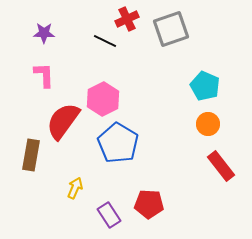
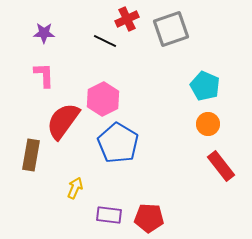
red pentagon: moved 14 px down
purple rectangle: rotated 50 degrees counterclockwise
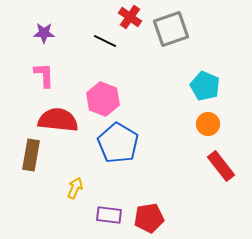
red cross: moved 3 px right, 2 px up; rotated 30 degrees counterclockwise
pink hexagon: rotated 12 degrees counterclockwise
red semicircle: moved 5 px left, 1 px up; rotated 60 degrees clockwise
red pentagon: rotated 12 degrees counterclockwise
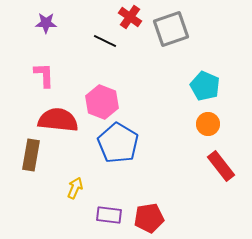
purple star: moved 2 px right, 10 px up
pink hexagon: moved 1 px left, 3 px down
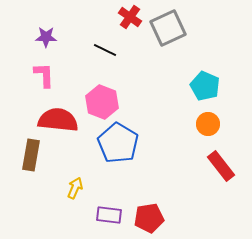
purple star: moved 14 px down
gray square: moved 3 px left, 1 px up; rotated 6 degrees counterclockwise
black line: moved 9 px down
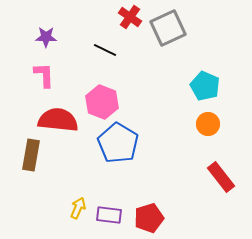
red rectangle: moved 11 px down
yellow arrow: moved 3 px right, 20 px down
red pentagon: rotated 8 degrees counterclockwise
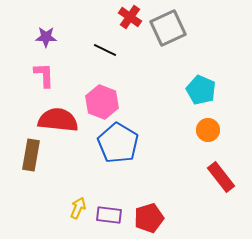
cyan pentagon: moved 4 px left, 4 px down
orange circle: moved 6 px down
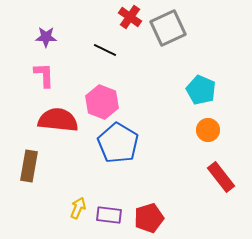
brown rectangle: moved 2 px left, 11 px down
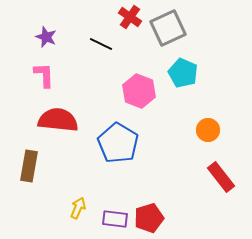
purple star: rotated 20 degrees clockwise
black line: moved 4 px left, 6 px up
cyan pentagon: moved 18 px left, 17 px up
pink hexagon: moved 37 px right, 11 px up
purple rectangle: moved 6 px right, 4 px down
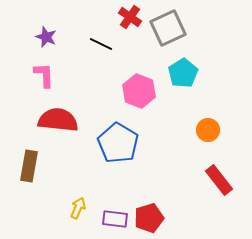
cyan pentagon: rotated 16 degrees clockwise
red rectangle: moved 2 px left, 3 px down
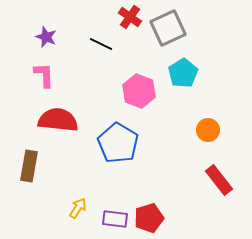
yellow arrow: rotated 10 degrees clockwise
